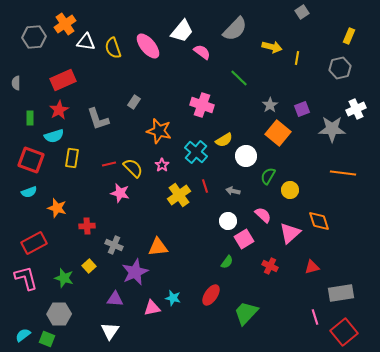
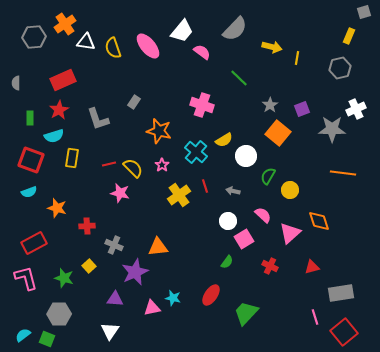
gray square at (302, 12): moved 62 px right; rotated 16 degrees clockwise
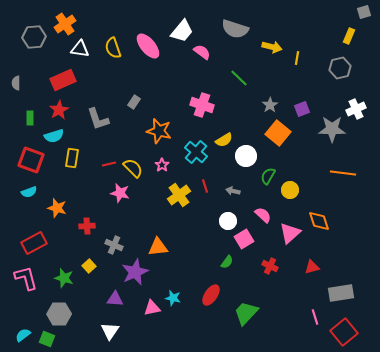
gray semicircle at (235, 29): rotated 64 degrees clockwise
white triangle at (86, 42): moved 6 px left, 7 px down
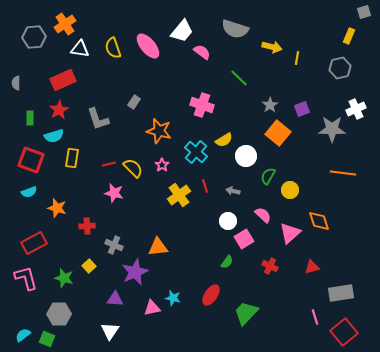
pink star at (120, 193): moved 6 px left
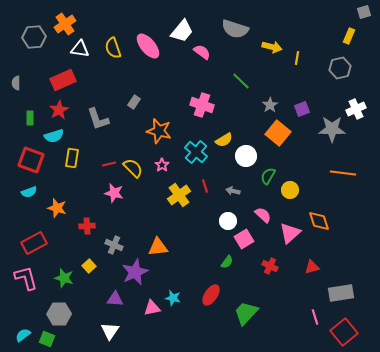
green line at (239, 78): moved 2 px right, 3 px down
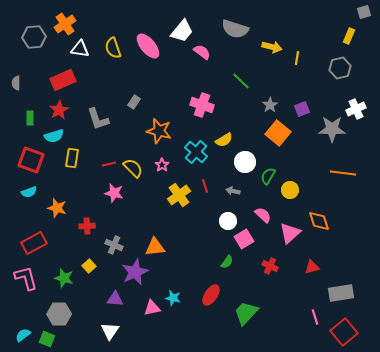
white circle at (246, 156): moved 1 px left, 6 px down
orange triangle at (158, 247): moved 3 px left
